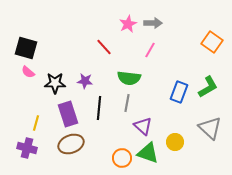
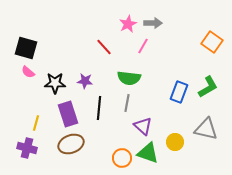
pink line: moved 7 px left, 4 px up
gray triangle: moved 4 px left, 1 px down; rotated 30 degrees counterclockwise
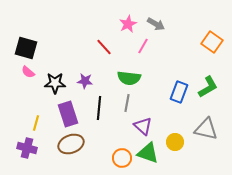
gray arrow: moved 3 px right, 1 px down; rotated 30 degrees clockwise
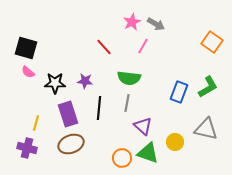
pink star: moved 4 px right, 2 px up
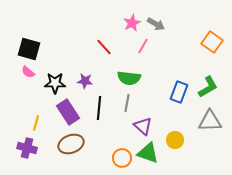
pink star: moved 1 px down
black square: moved 3 px right, 1 px down
purple rectangle: moved 2 px up; rotated 15 degrees counterclockwise
gray triangle: moved 4 px right, 8 px up; rotated 15 degrees counterclockwise
yellow circle: moved 2 px up
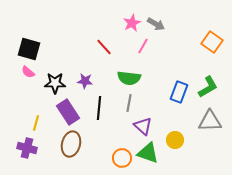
gray line: moved 2 px right
brown ellipse: rotated 55 degrees counterclockwise
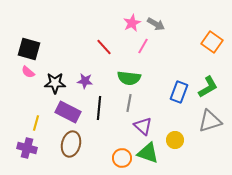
purple rectangle: rotated 30 degrees counterclockwise
gray triangle: rotated 15 degrees counterclockwise
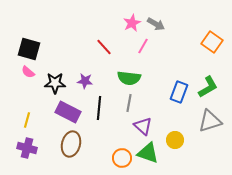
yellow line: moved 9 px left, 3 px up
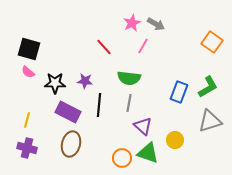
black line: moved 3 px up
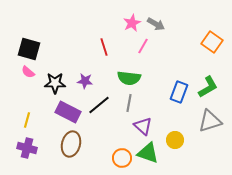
red line: rotated 24 degrees clockwise
black line: rotated 45 degrees clockwise
